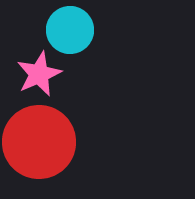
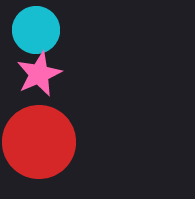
cyan circle: moved 34 px left
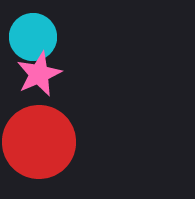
cyan circle: moved 3 px left, 7 px down
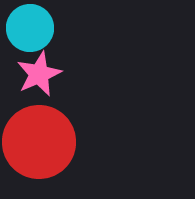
cyan circle: moved 3 px left, 9 px up
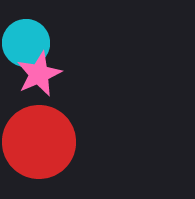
cyan circle: moved 4 px left, 15 px down
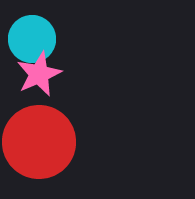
cyan circle: moved 6 px right, 4 px up
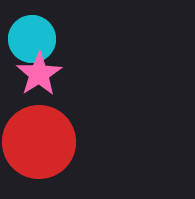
pink star: rotated 9 degrees counterclockwise
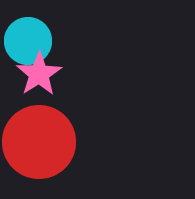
cyan circle: moved 4 px left, 2 px down
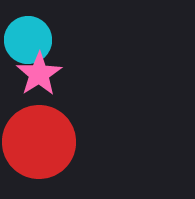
cyan circle: moved 1 px up
